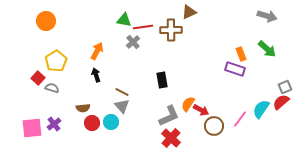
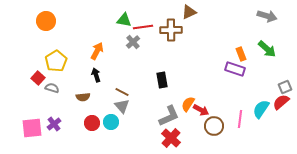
brown semicircle: moved 11 px up
pink line: rotated 30 degrees counterclockwise
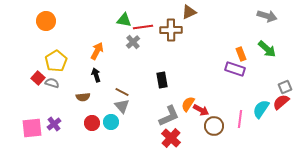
gray semicircle: moved 5 px up
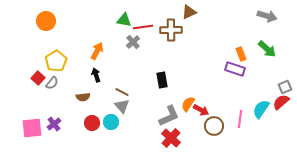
gray semicircle: rotated 112 degrees clockwise
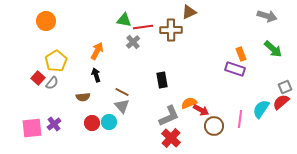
green arrow: moved 6 px right
orange semicircle: moved 1 px right, 1 px up; rotated 35 degrees clockwise
cyan circle: moved 2 px left
